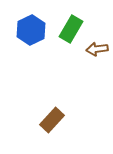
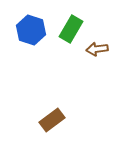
blue hexagon: rotated 16 degrees counterclockwise
brown rectangle: rotated 10 degrees clockwise
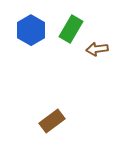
blue hexagon: rotated 12 degrees clockwise
brown rectangle: moved 1 px down
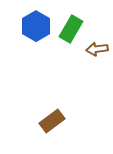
blue hexagon: moved 5 px right, 4 px up
